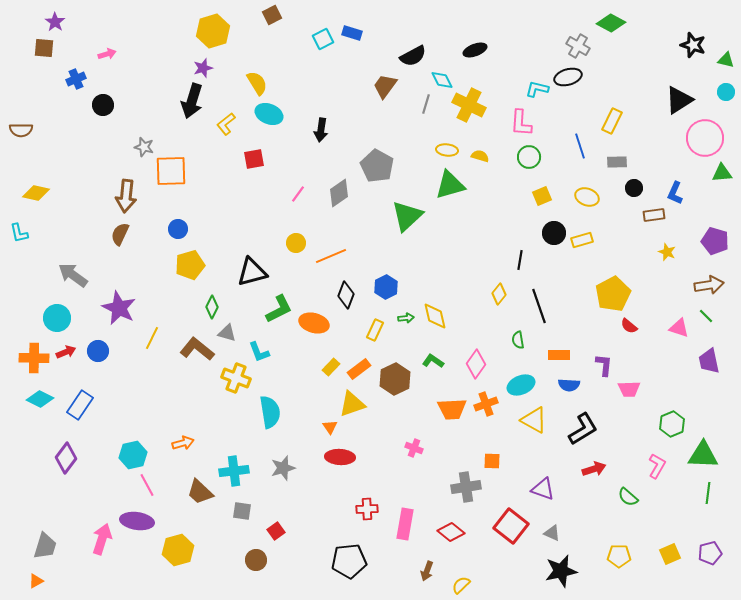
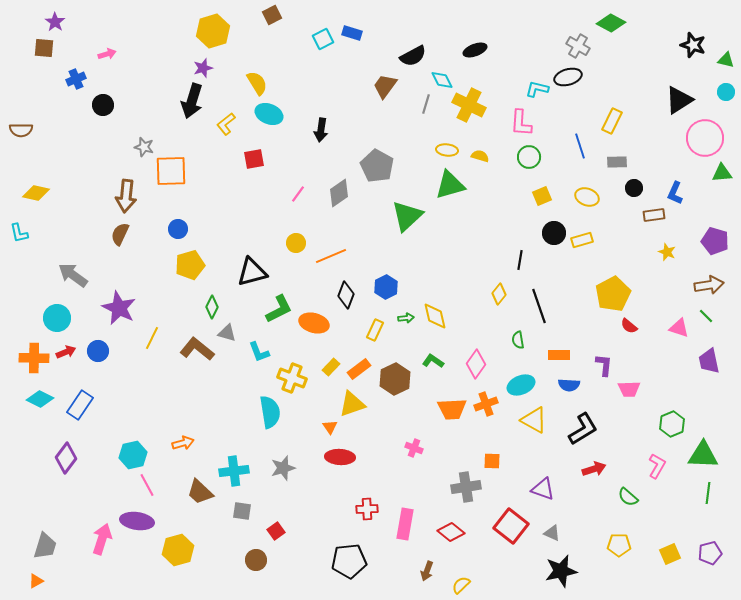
yellow cross at (236, 378): moved 56 px right
yellow pentagon at (619, 556): moved 11 px up
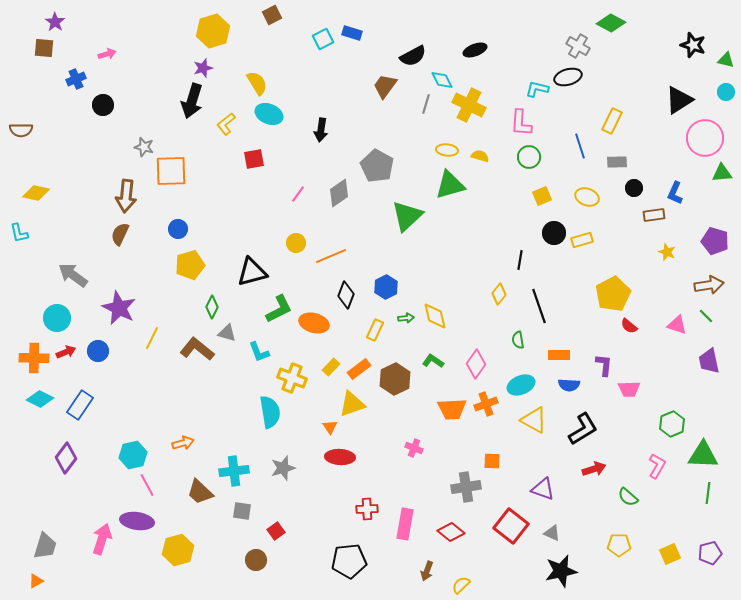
pink triangle at (679, 328): moved 2 px left, 3 px up
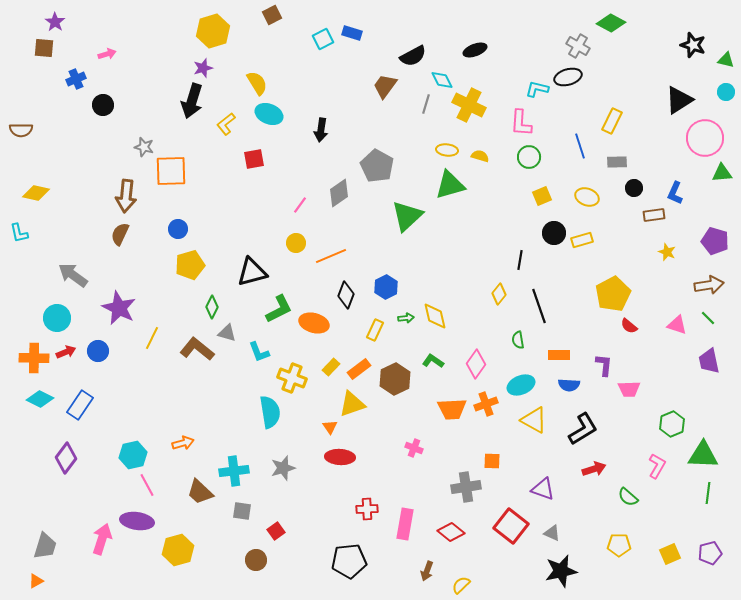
pink line at (298, 194): moved 2 px right, 11 px down
green line at (706, 316): moved 2 px right, 2 px down
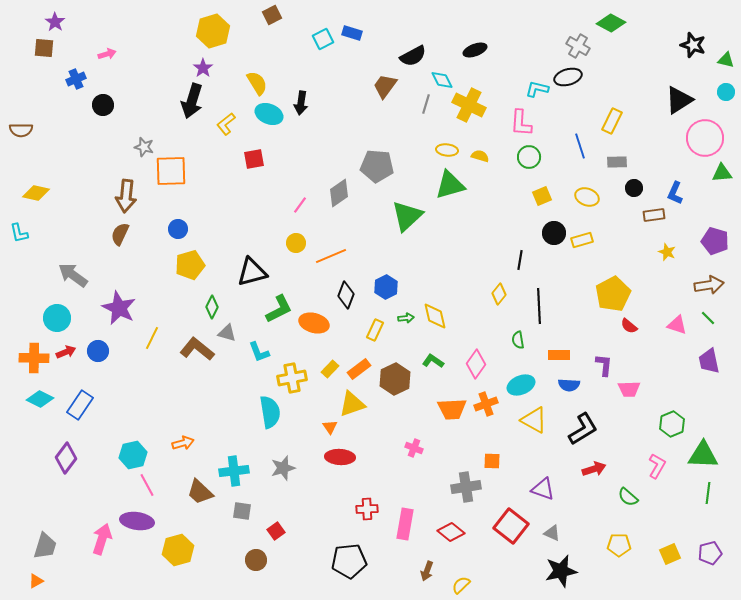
purple star at (203, 68): rotated 18 degrees counterclockwise
black arrow at (321, 130): moved 20 px left, 27 px up
gray pentagon at (377, 166): rotated 24 degrees counterclockwise
black line at (539, 306): rotated 16 degrees clockwise
yellow rectangle at (331, 367): moved 1 px left, 2 px down
yellow cross at (292, 378): rotated 32 degrees counterclockwise
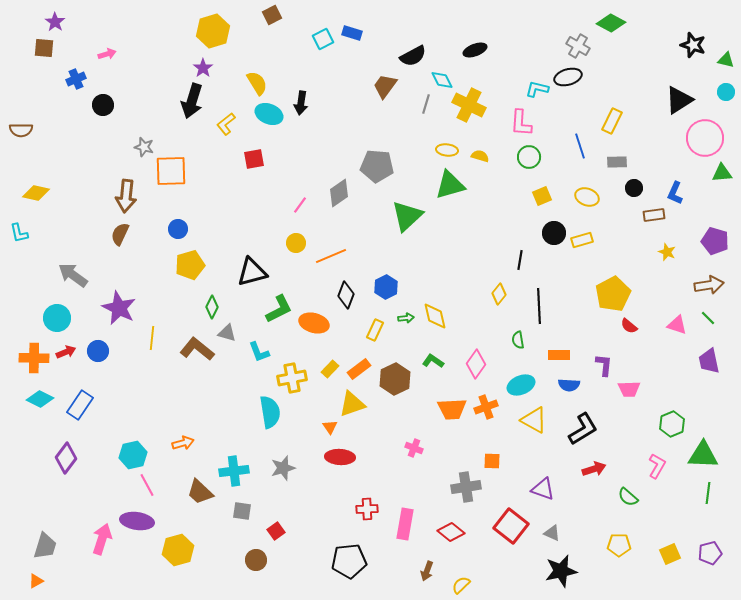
yellow line at (152, 338): rotated 20 degrees counterclockwise
orange cross at (486, 404): moved 3 px down
